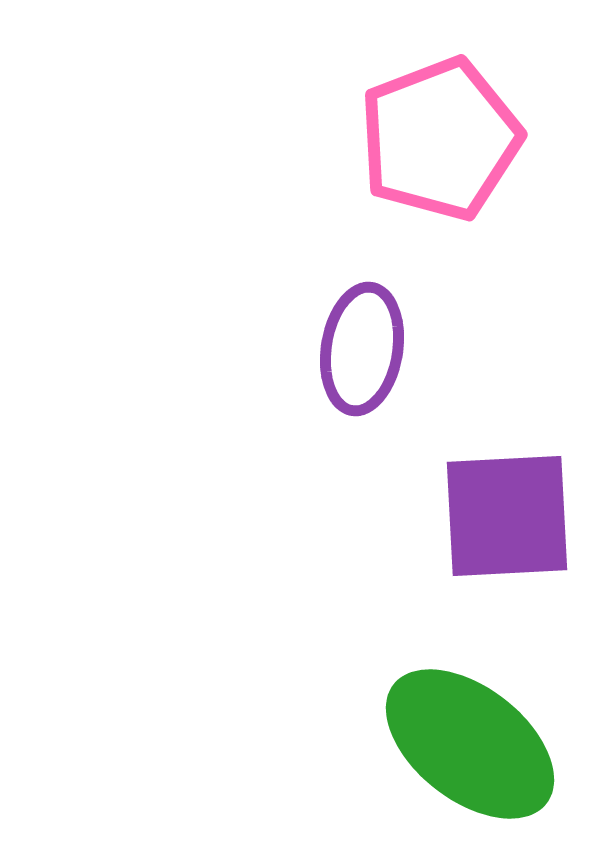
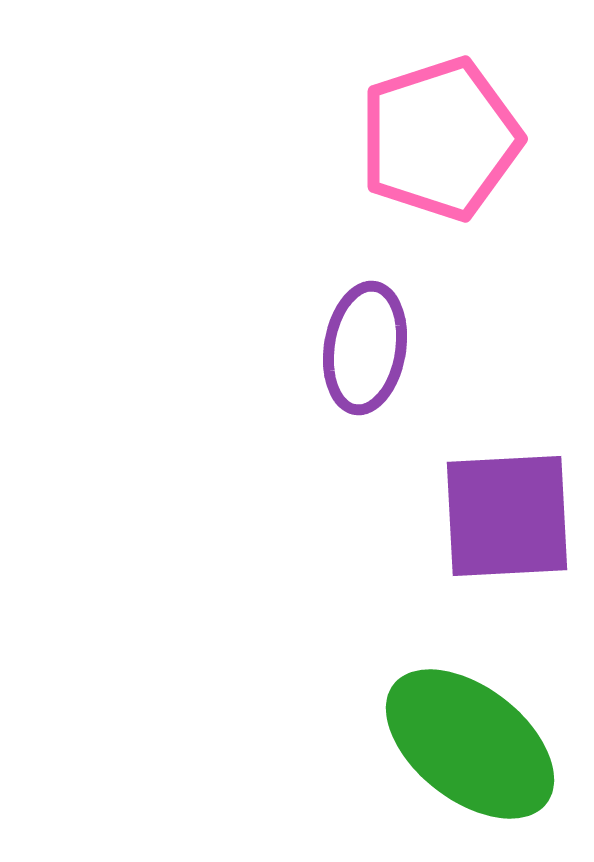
pink pentagon: rotated 3 degrees clockwise
purple ellipse: moved 3 px right, 1 px up
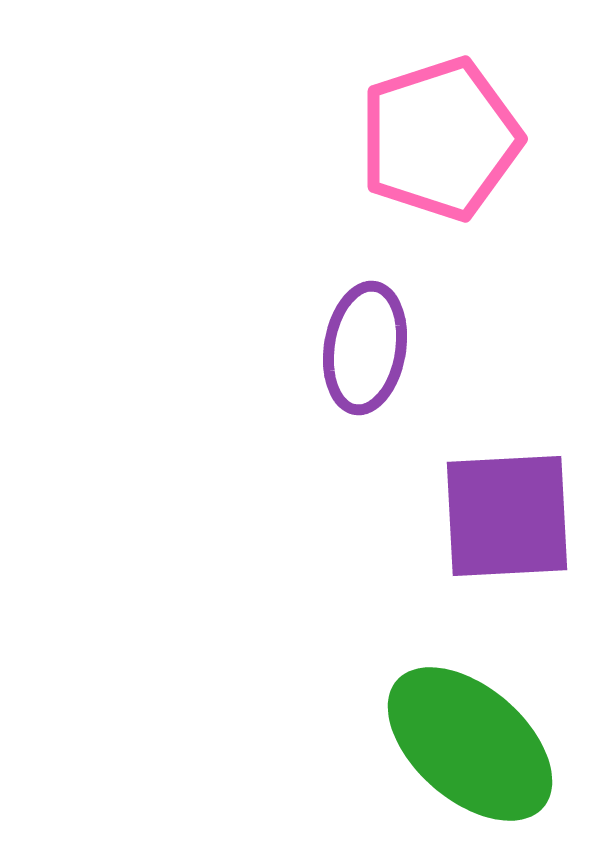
green ellipse: rotated 3 degrees clockwise
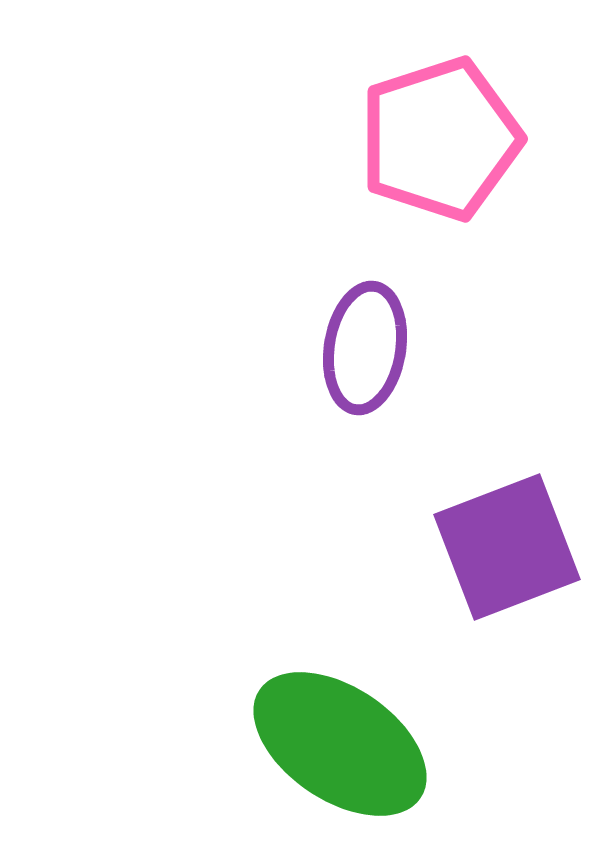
purple square: moved 31 px down; rotated 18 degrees counterclockwise
green ellipse: moved 130 px left; rotated 7 degrees counterclockwise
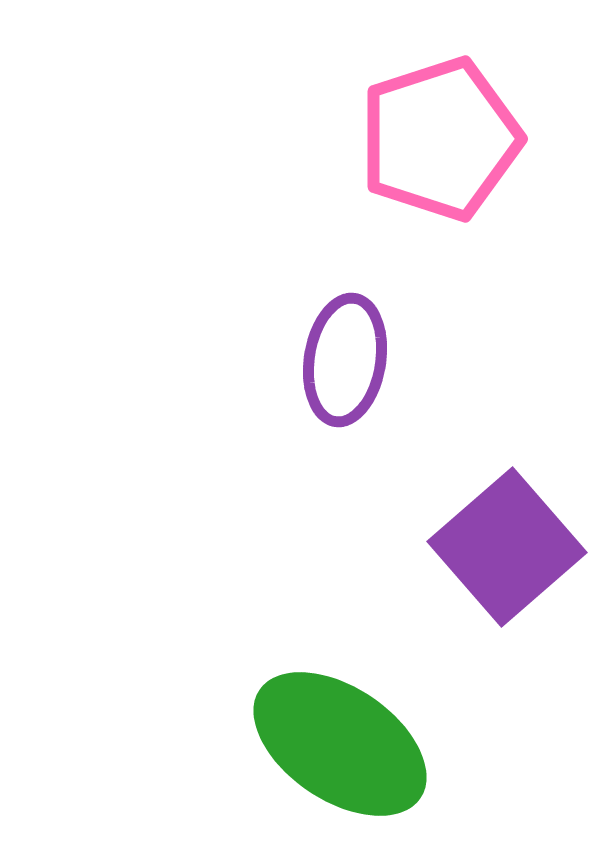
purple ellipse: moved 20 px left, 12 px down
purple square: rotated 20 degrees counterclockwise
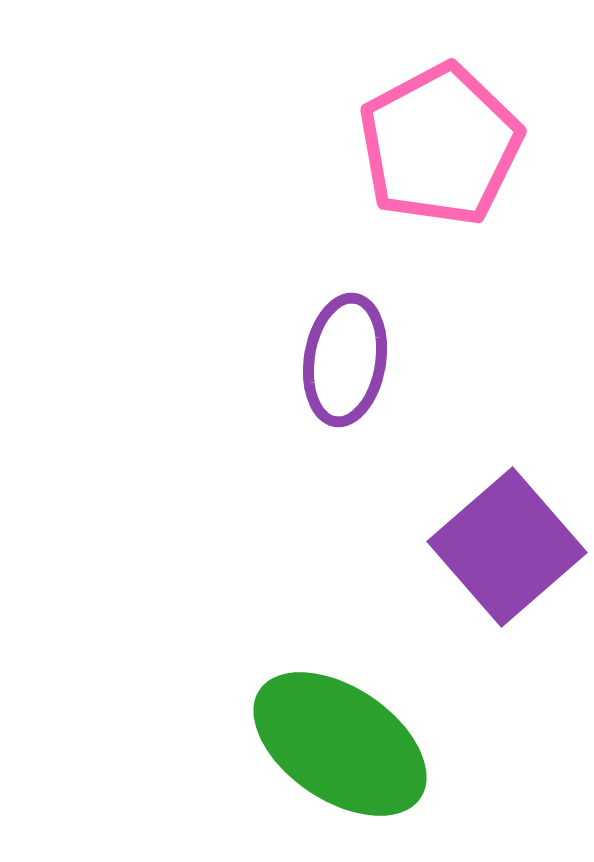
pink pentagon: moved 6 px down; rotated 10 degrees counterclockwise
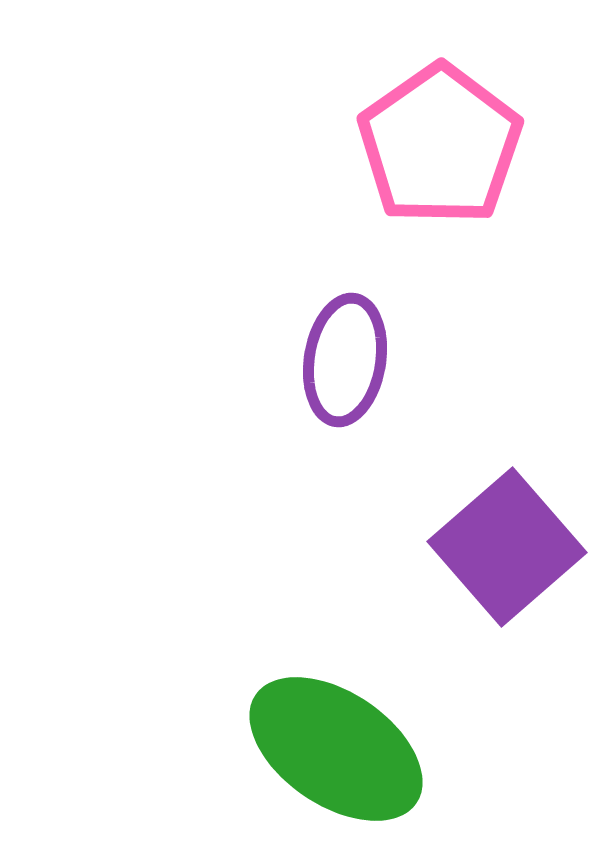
pink pentagon: rotated 7 degrees counterclockwise
green ellipse: moved 4 px left, 5 px down
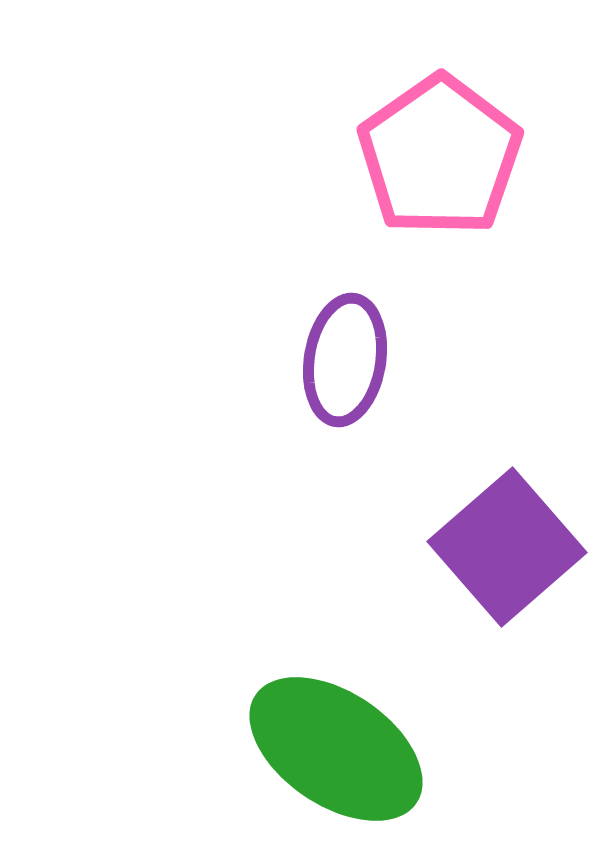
pink pentagon: moved 11 px down
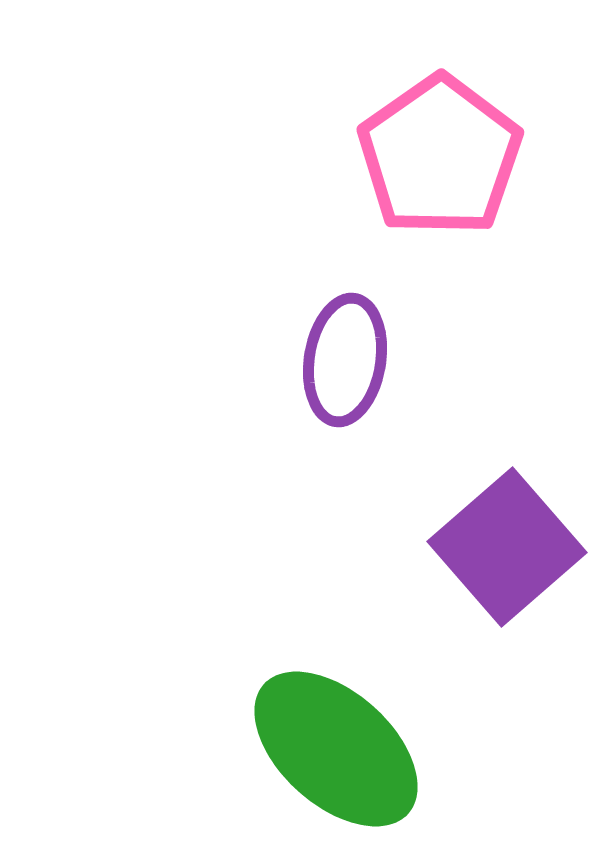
green ellipse: rotated 8 degrees clockwise
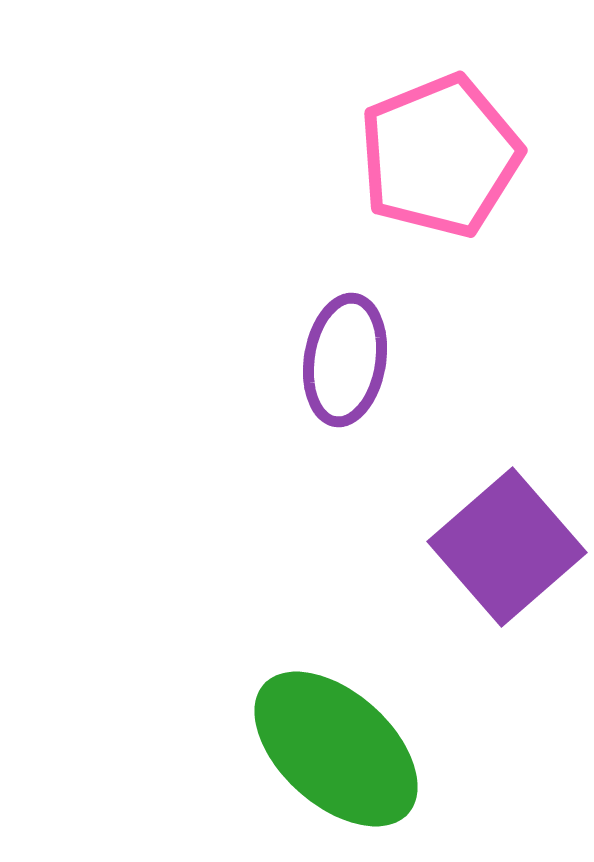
pink pentagon: rotated 13 degrees clockwise
